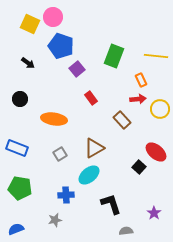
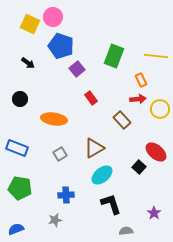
cyan ellipse: moved 13 px right
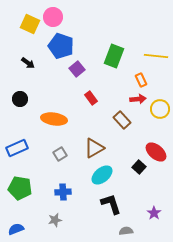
blue rectangle: rotated 45 degrees counterclockwise
blue cross: moved 3 px left, 3 px up
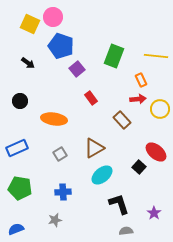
black circle: moved 2 px down
black L-shape: moved 8 px right
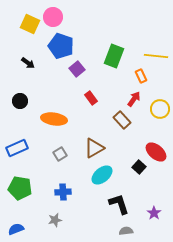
orange rectangle: moved 4 px up
red arrow: moved 4 px left; rotated 49 degrees counterclockwise
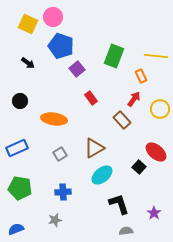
yellow square: moved 2 px left
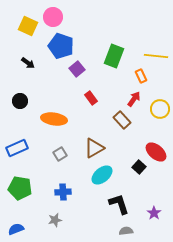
yellow square: moved 2 px down
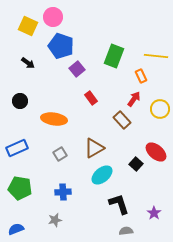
black square: moved 3 px left, 3 px up
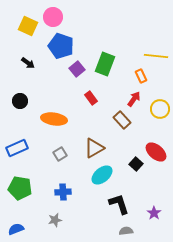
green rectangle: moved 9 px left, 8 px down
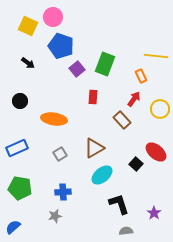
red rectangle: moved 2 px right, 1 px up; rotated 40 degrees clockwise
gray star: moved 4 px up
blue semicircle: moved 3 px left, 2 px up; rotated 21 degrees counterclockwise
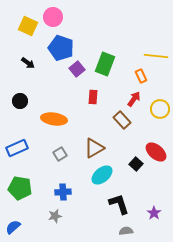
blue pentagon: moved 2 px down
